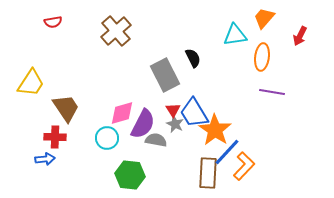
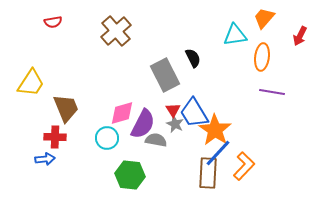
brown trapezoid: rotated 12 degrees clockwise
blue line: moved 9 px left, 1 px down
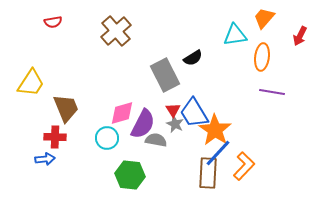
black semicircle: rotated 84 degrees clockwise
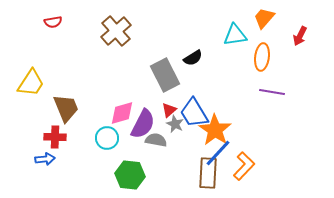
red triangle: moved 4 px left; rotated 21 degrees clockwise
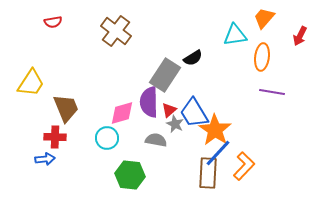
brown cross: rotated 12 degrees counterclockwise
gray rectangle: rotated 60 degrees clockwise
purple semicircle: moved 6 px right, 22 px up; rotated 152 degrees clockwise
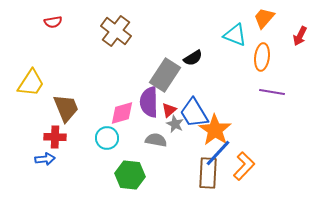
cyan triangle: rotated 30 degrees clockwise
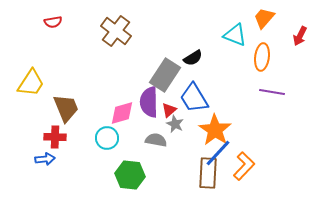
blue trapezoid: moved 15 px up
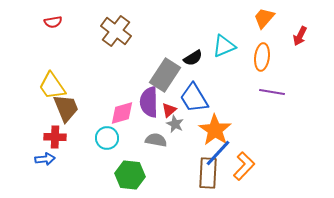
cyan triangle: moved 11 px left, 11 px down; rotated 45 degrees counterclockwise
yellow trapezoid: moved 21 px right, 3 px down; rotated 112 degrees clockwise
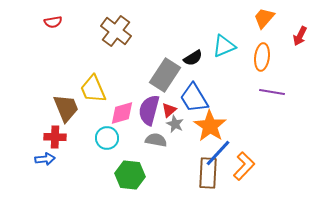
yellow trapezoid: moved 41 px right, 3 px down; rotated 12 degrees clockwise
purple semicircle: moved 8 px down; rotated 16 degrees clockwise
orange star: moved 5 px left, 4 px up
